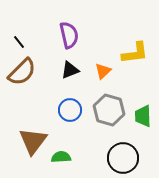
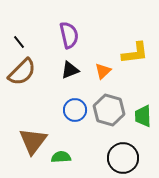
blue circle: moved 5 px right
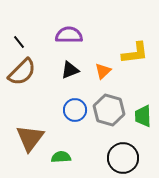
purple semicircle: rotated 76 degrees counterclockwise
brown triangle: moved 3 px left, 3 px up
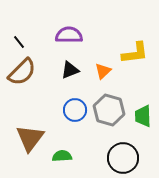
green semicircle: moved 1 px right, 1 px up
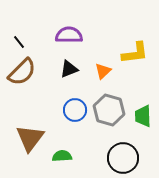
black triangle: moved 1 px left, 1 px up
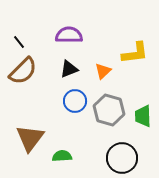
brown semicircle: moved 1 px right, 1 px up
blue circle: moved 9 px up
black circle: moved 1 px left
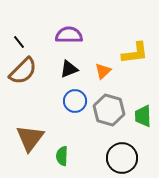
green semicircle: rotated 84 degrees counterclockwise
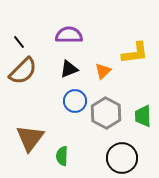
gray hexagon: moved 3 px left, 3 px down; rotated 12 degrees clockwise
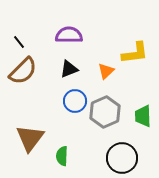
orange triangle: moved 3 px right
gray hexagon: moved 1 px left, 1 px up; rotated 8 degrees clockwise
